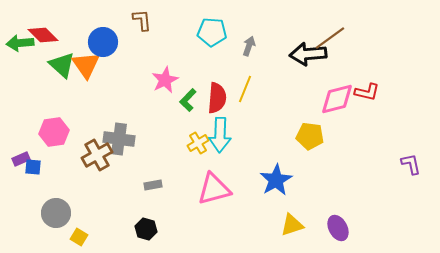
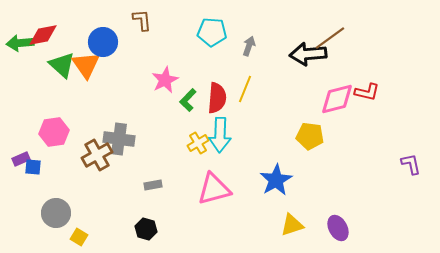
red diamond: rotated 56 degrees counterclockwise
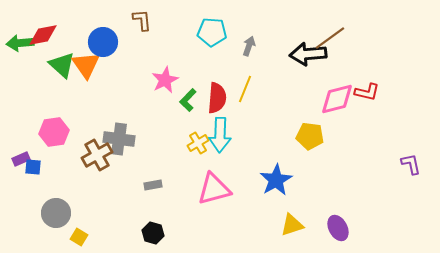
black hexagon: moved 7 px right, 4 px down
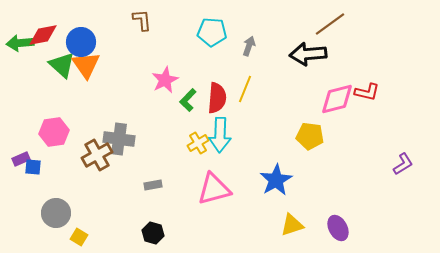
brown line: moved 14 px up
blue circle: moved 22 px left
purple L-shape: moved 8 px left; rotated 70 degrees clockwise
